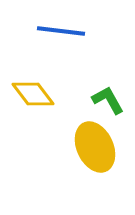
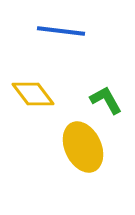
green L-shape: moved 2 px left
yellow ellipse: moved 12 px left
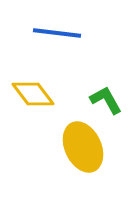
blue line: moved 4 px left, 2 px down
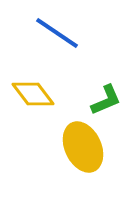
blue line: rotated 27 degrees clockwise
green L-shape: rotated 96 degrees clockwise
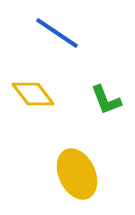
green L-shape: rotated 92 degrees clockwise
yellow ellipse: moved 6 px left, 27 px down
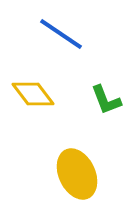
blue line: moved 4 px right, 1 px down
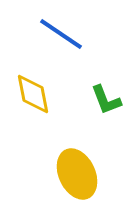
yellow diamond: rotated 27 degrees clockwise
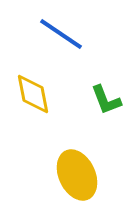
yellow ellipse: moved 1 px down
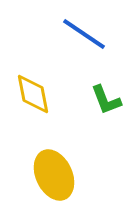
blue line: moved 23 px right
yellow ellipse: moved 23 px left
